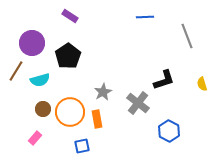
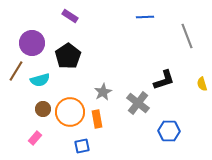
blue hexagon: rotated 25 degrees counterclockwise
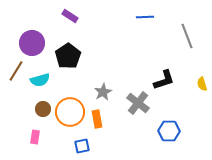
pink rectangle: moved 1 px up; rotated 32 degrees counterclockwise
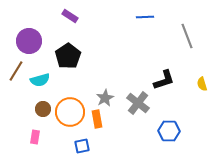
purple circle: moved 3 px left, 2 px up
gray star: moved 2 px right, 6 px down
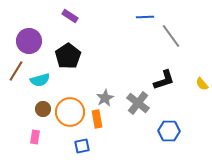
gray line: moved 16 px left; rotated 15 degrees counterclockwise
yellow semicircle: rotated 24 degrees counterclockwise
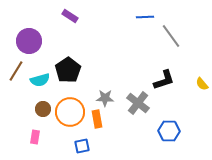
black pentagon: moved 14 px down
gray star: rotated 30 degrees clockwise
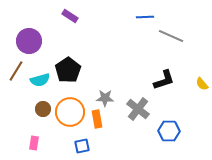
gray line: rotated 30 degrees counterclockwise
gray cross: moved 6 px down
pink rectangle: moved 1 px left, 6 px down
